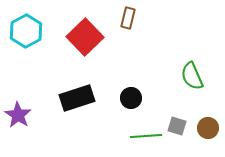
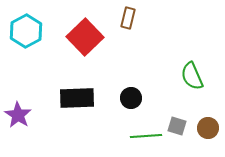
black rectangle: rotated 16 degrees clockwise
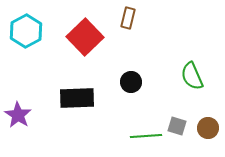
black circle: moved 16 px up
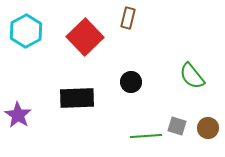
green semicircle: rotated 16 degrees counterclockwise
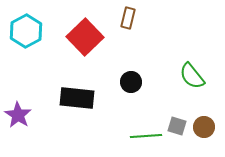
black rectangle: rotated 8 degrees clockwise
brown circle: moved 4 px left, 1 px up
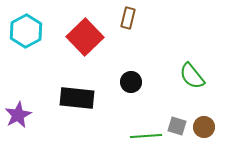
purple star: rotated 12 degrees clockwise
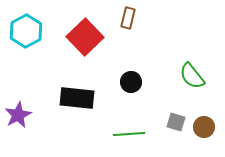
gray square: moved 1 px left, 4 px up
green line: moved 17 px left, 2 px up
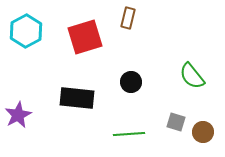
red square: rotated 27 degrees clockwise
brown circle: moved 1 px left, 5 px down
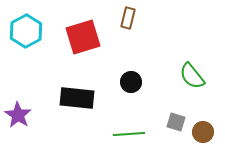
red square: moved 2 px left
purple star: rotated 12 degrees counterclockwise
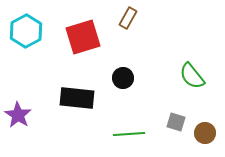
brown rectangle: rotated 15 degrees clockwise
black circle: moved 8 px left, 4 px up
brown circle: moved 2 px right, 1 px down
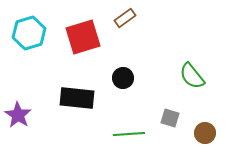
brown rectangle: moved 3 px left; rotated 25 degrees clockwise
cyan hexagon: moved 3 px right, 2 px down; rotated 12 degrees clockwise
gray square: moved 6 px left, 4 px up
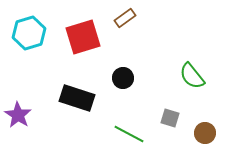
black rectangle: rotated 12 degrees clockwise
green line: rotated 32 degrees clockwise
